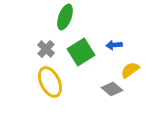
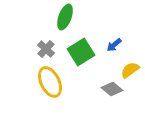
blue arrow: rotated 35 degrees counterclockwise
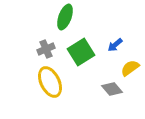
blue arrow: moved 1 px right
gray cross: rotated 24 degrees clockwise
yellow semicircle: moved 2 px up
gray diamond: rotated 10 degrees clockwise
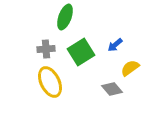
gray cross: rotated 18 degrees clockwise
